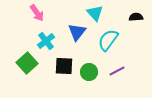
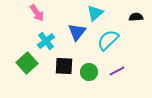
cyan triangle: rotated 30 degrees clockwise
cyan semicircle: rotated 10 degrees clockwise
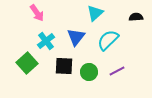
blue triangle: moved 1 px left, 5 px down
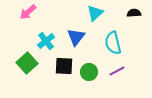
pink arrow: moved 9 px left, 1 px up; rotated 84 degrees clockwise
black semicircle: moved 2 px left, 4 px up
cyan semicircle: moved 5 px right, 3 px down; rotated 60 degrees counterclockwise
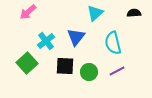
black square: moved 1 px right
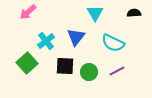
cyan triangle: rotated 18 degrees counterclockwise
cyan semicircle: rotated 50 degrees counterclockwise
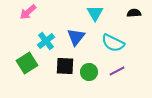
green square: rotated 10 degrees clockwise
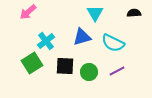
blue triangle: moved 6 px right; rotated 36 degrees clockwise
green square: moved 5 px right
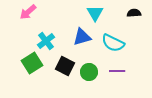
black square: rotated 24 degrees clockwise
purple line: rotated 28 degrees clockwise
